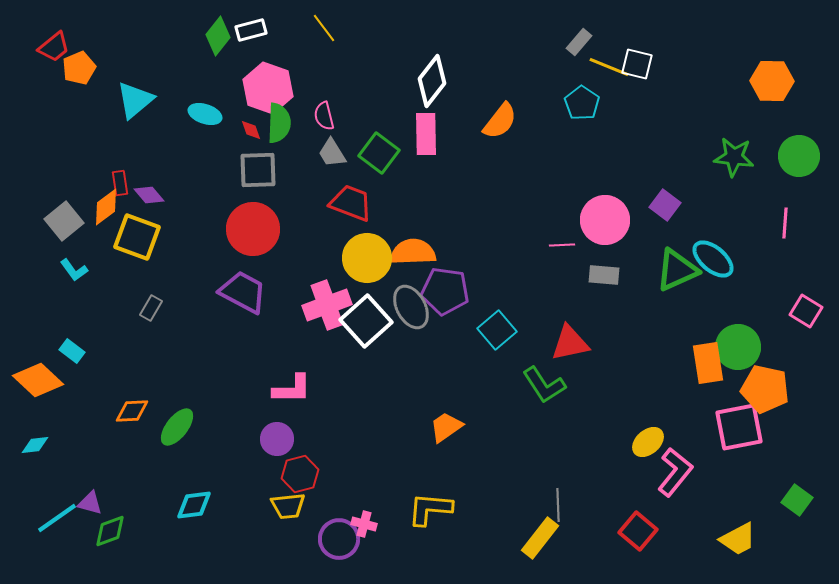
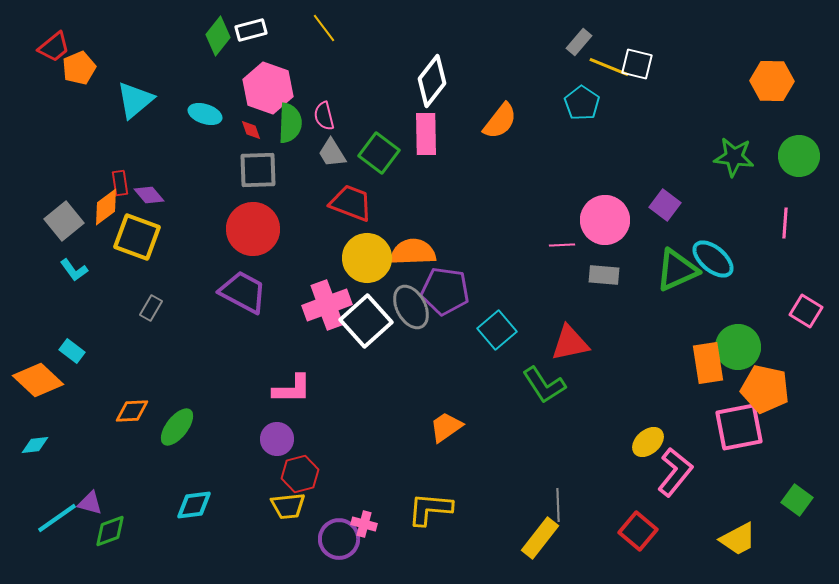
green semicircle at (279, 123): moved 11 px right
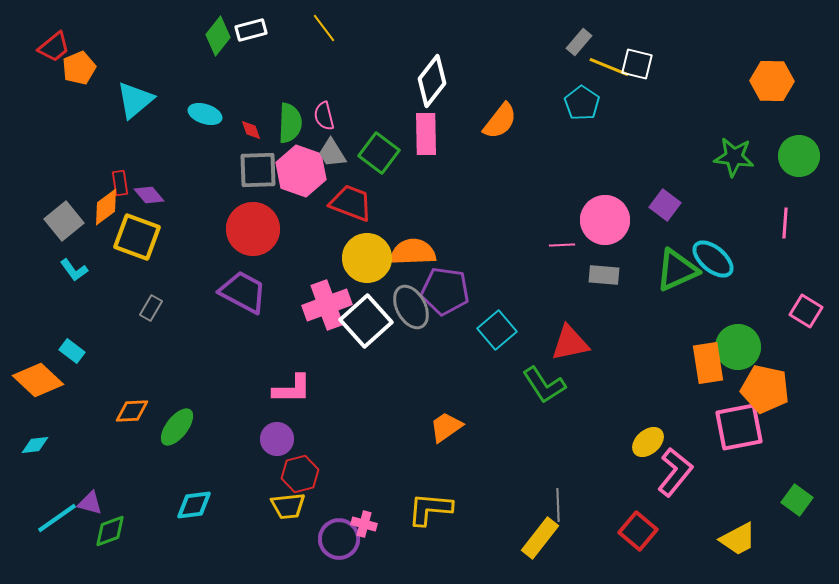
pink hexagon at (268, 88): moved 33 px right, 83 px down
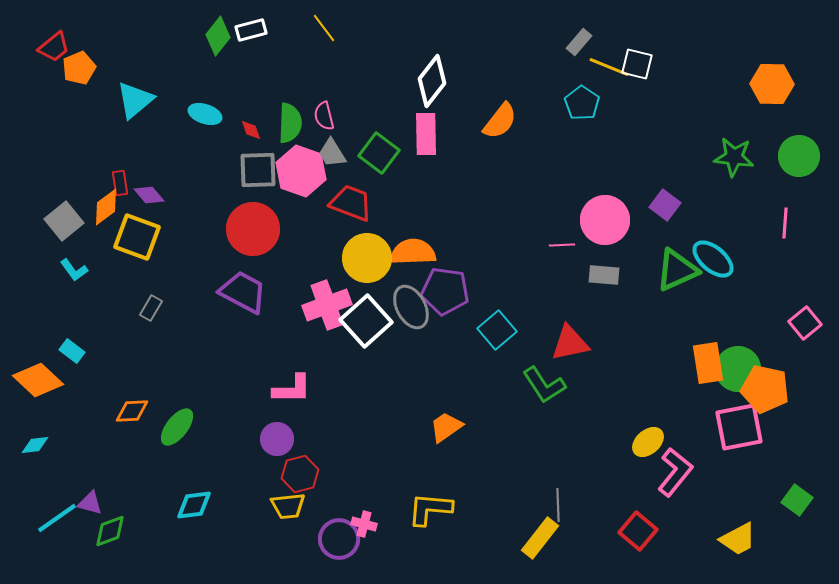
orange hexagon at (772, 81): moved 3 px down
pink square at (806, 311): moved 1 px left, 12 px down; rotated 20 degrees clockwise
green circle at (738, 347): moved 22 px down
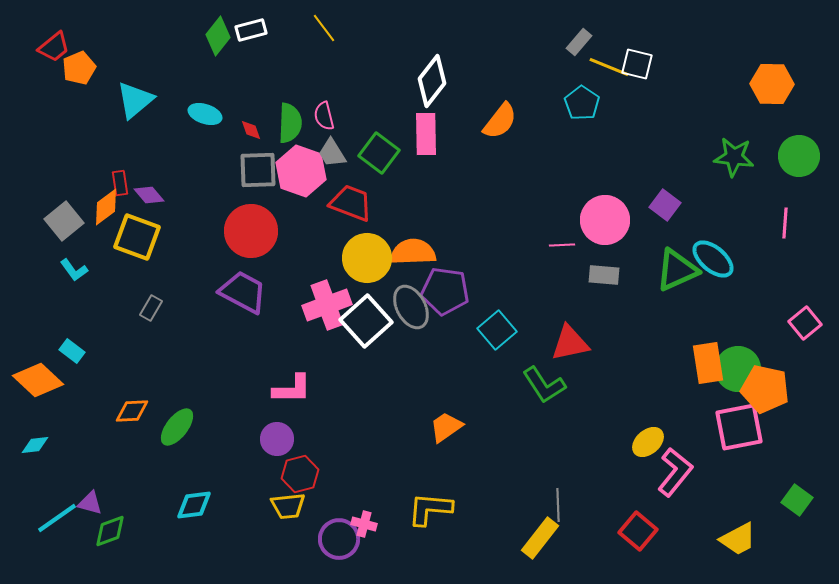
red circle at (253, 229): moved 2 px left, 2 px down
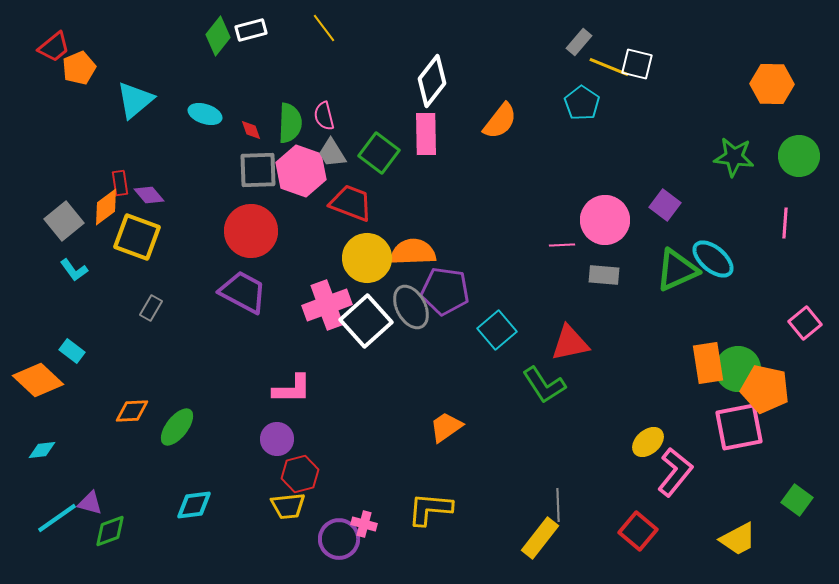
cyan diamond at (35, 445): moved 7 px right, 5 px down
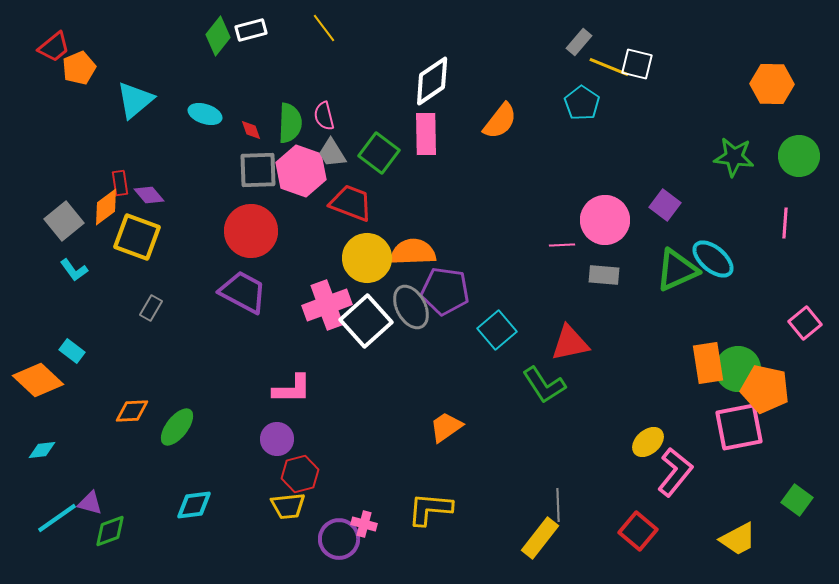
white diamond at (432, 81): rotated 18 degrees clockwise
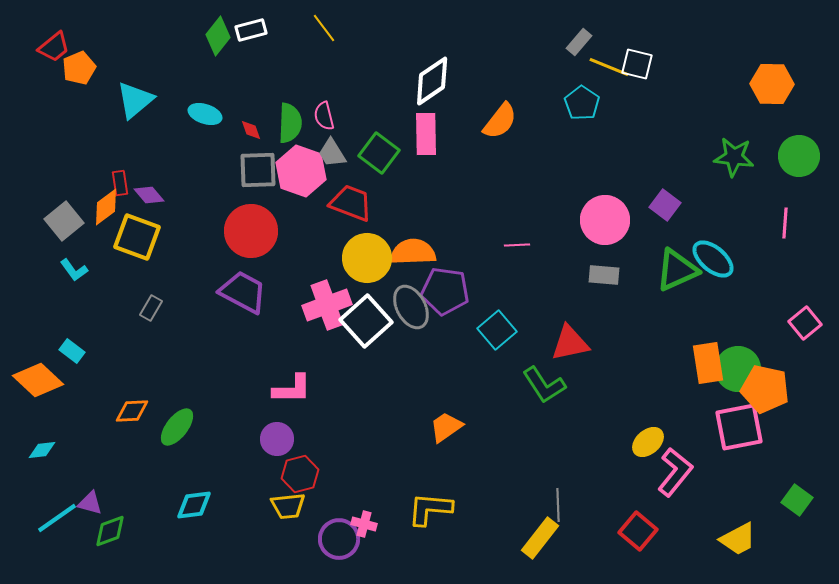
pink line at (562, 245): moved 45 px left
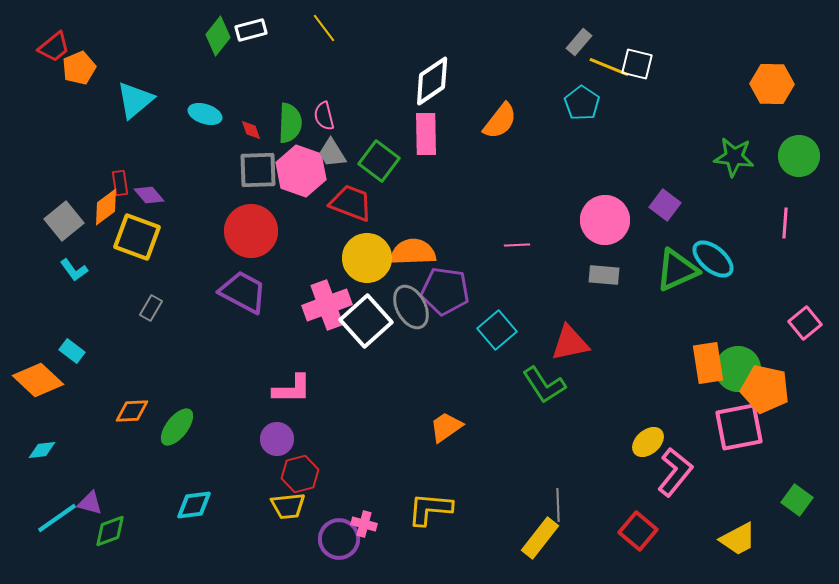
green square at (379, 153): moved 8 px down
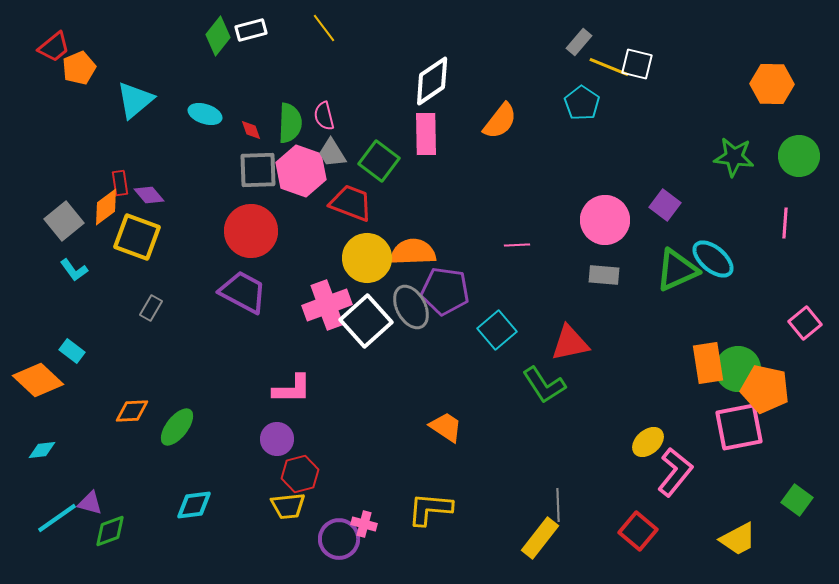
orange trapezoid at (446, 427): rotated 69 degrees clockwise
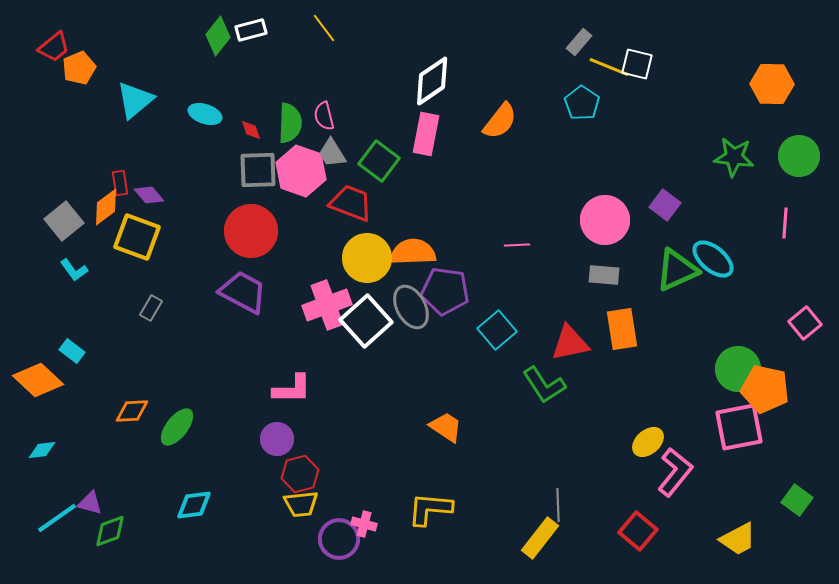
pink rectangle at (426, 134): rotated 12 degrees clockwise
orange rectangle at (708, 363): moved 86 px left, 34 px up
yellow trapezoid at (288, 506): moved 13 px right, 2 px up
